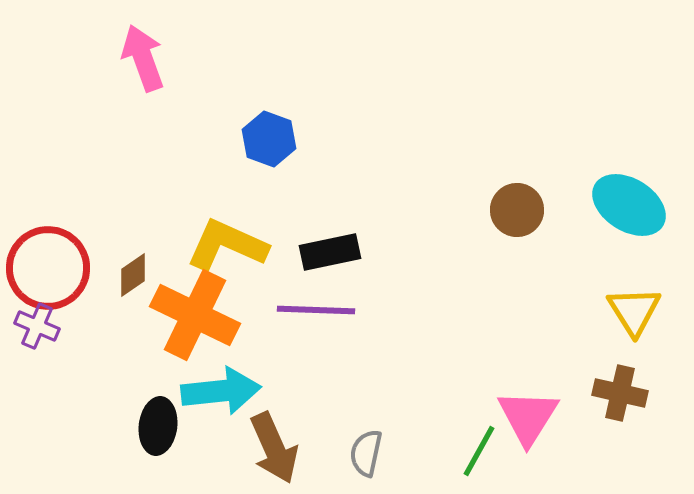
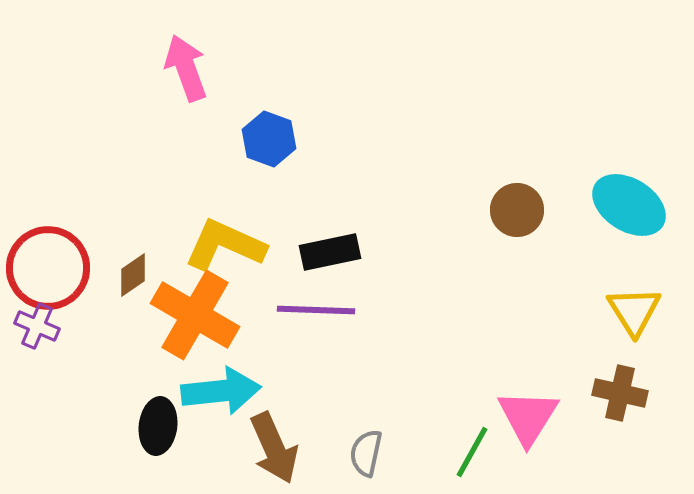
pink arrow: moved 43 px right, 10 px down
yellow L-shape: moved 2 px left
orange cross: rotated 4 degrees clockwise
green line: moved 7 px left, 1 px down
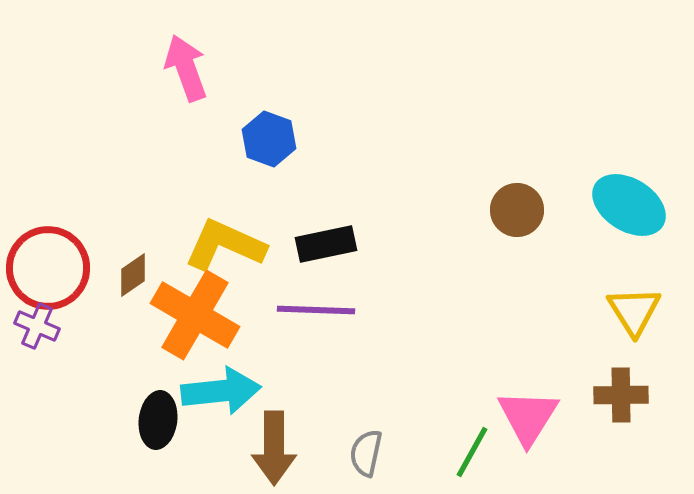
black rectangle: moved 4 px left, 8 px up
brown cross: moved 1 px right, 2 px down; rotated 14 degrees counterclockwise
black ellipse: moved 6 px up
brown arrow: rotated 24 degrees clockwise
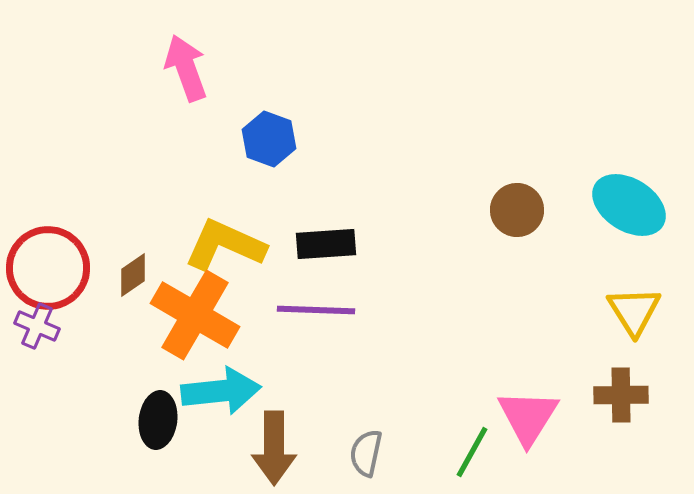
black rectangle: rotated 8 degrees clockwise
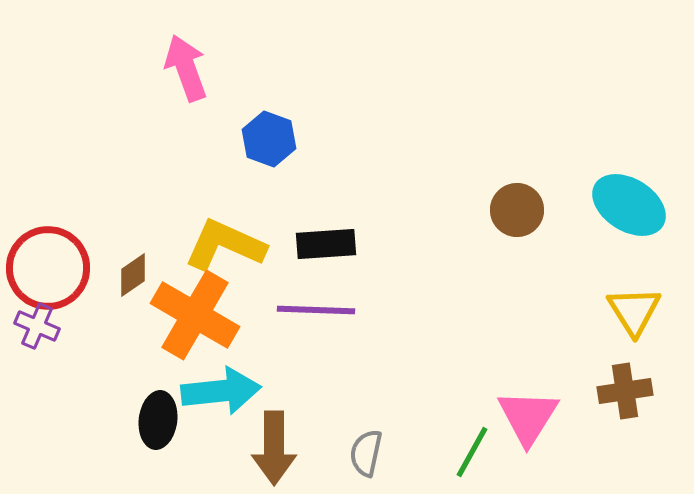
brown cross: moved 4 px right, 4 px up; rotated 8 degrees counterclockwise
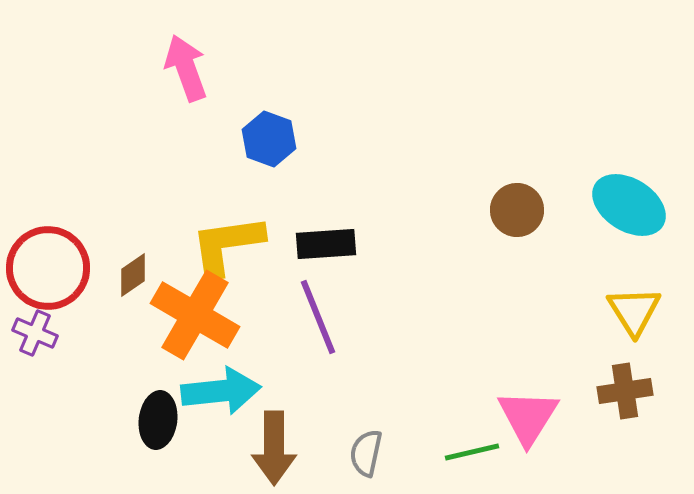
yellow L-shape: moved 2 px right; rotated 32 degrees counterclockwise
purple line: moved 2 px right, 7 px down; rotated 66 degrees clockwise
purple cross: moved 2 px left, 7 px down
green line: rotated 48 degrees clockwise
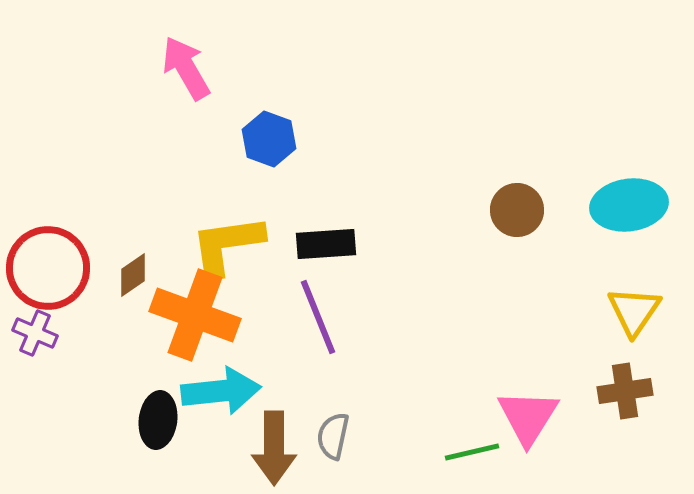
pink arrow: rotated 10 degrees counterclockwise
cyan ellipse: rotated 40 degrees counterclockwise
yellow triangle: rotated 6 degrees clockwise
orange cross: rotated 10 degrees counterclockwise
gray semicircle: moved 33 px left, 17 px up
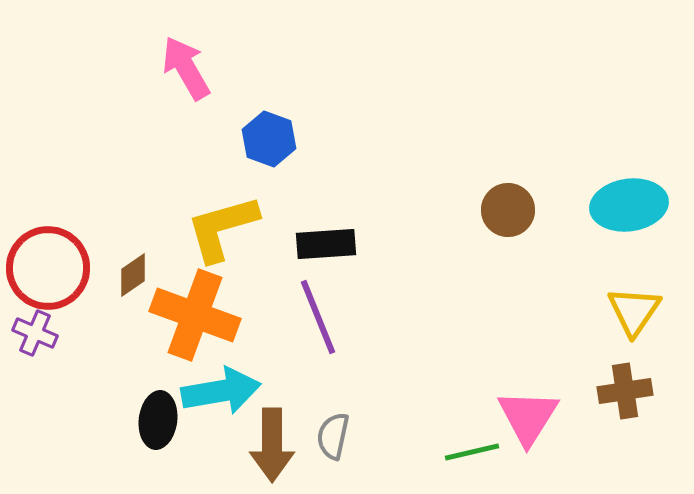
brown circle: moved 9 px left
yellow L-shape: moved 5 px left, 17 px up; rotated 8 degrees counterclockwise
cyan arrow: rotated 4 degrees counterclockwise
brown arrow: moved 2 px left, 3 px up
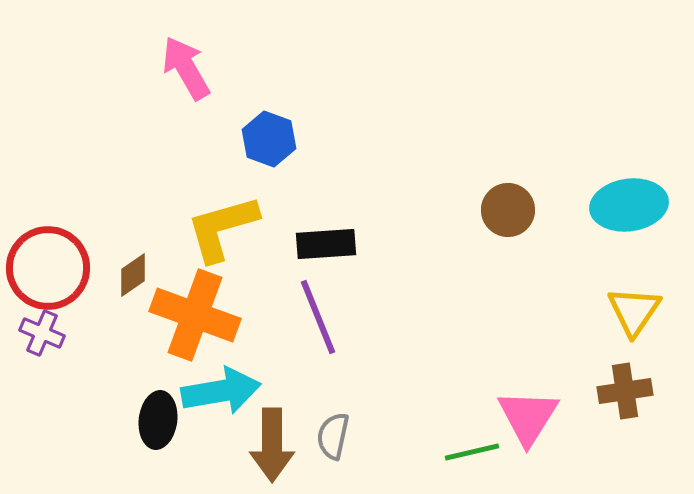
purple cross: moved 7 px right
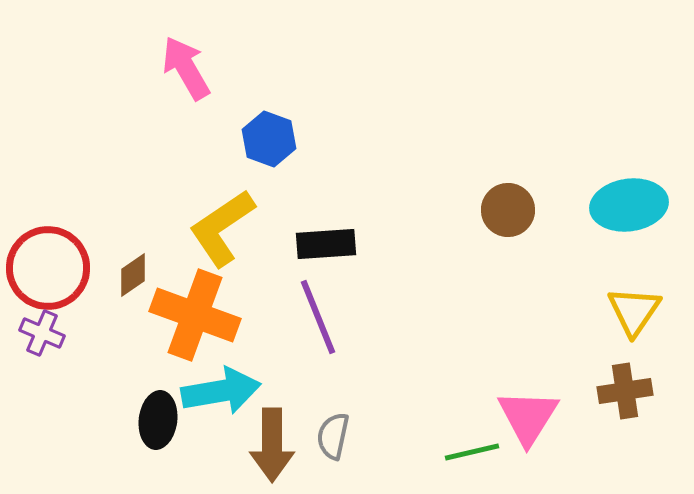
yellow L-shape: rotated 18 degrees counterclockwise
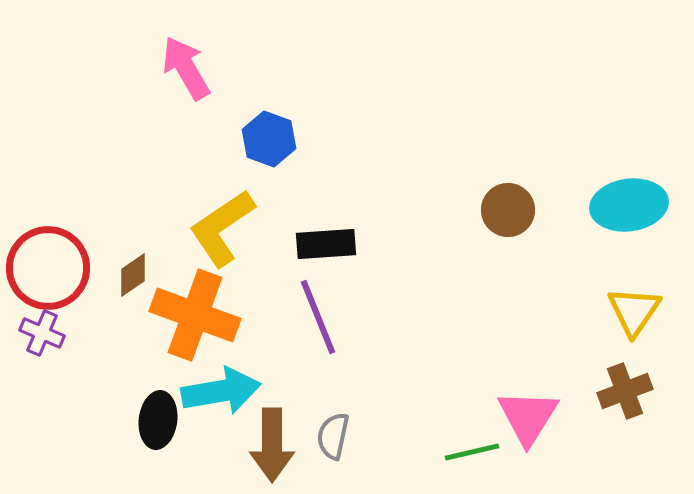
brown cross: rotated 12 degrees counterclockwise
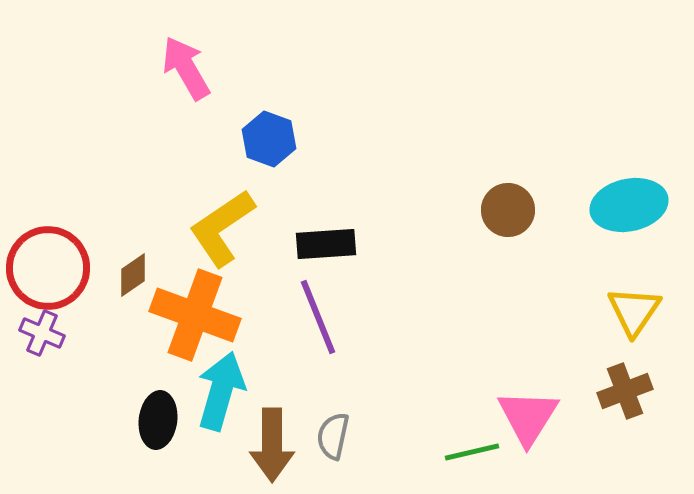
cyan ellipse: rotated 4 degrees counterclockwise
cyan arrow: rotated 64 degrees counterclockwise
